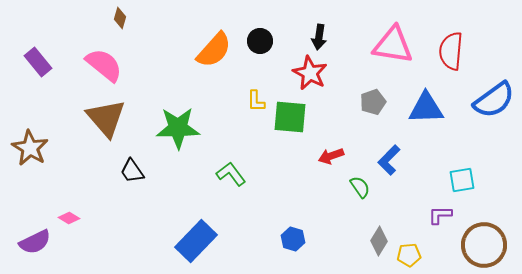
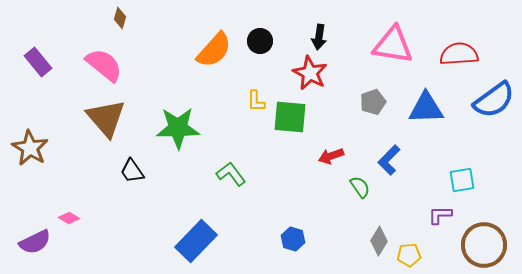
red semicircle: moved 8 px right, 3 px down; rotated 81 degrees clockwise
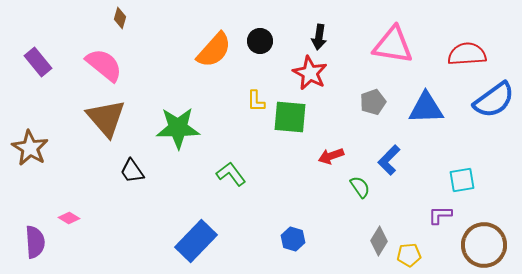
red semicircle: moved 8 px right
purple semicircle: rotated 68 degrees counterclockwise
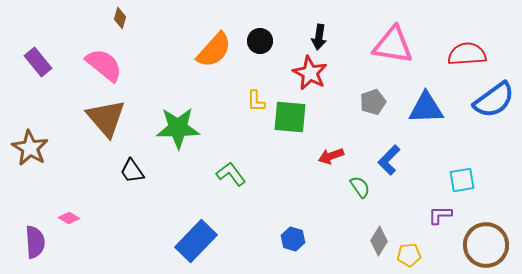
brown circle: moved 2 px right
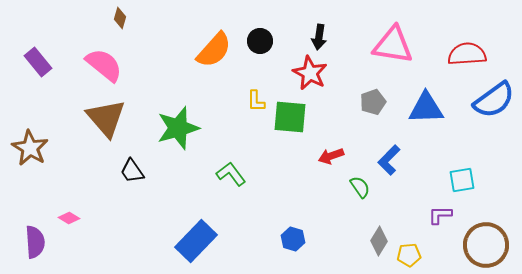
green star: rotated 15 degrees counterclockwise
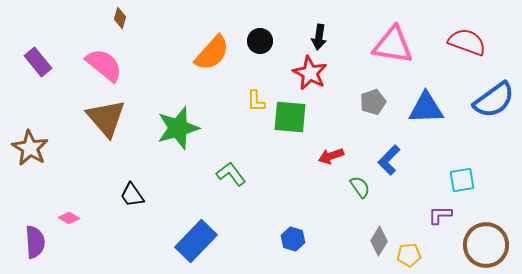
orange semicircle: moved 2 px left, 3 px down
red semicircle: moved 12 px up; rotated 24 degrees clockwise
black trapezoid: moved 24 px down
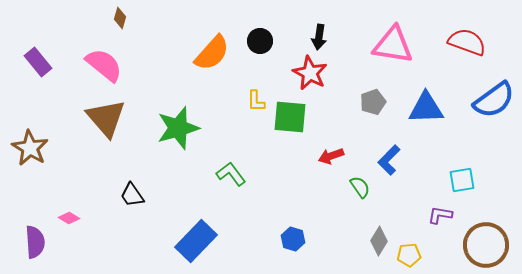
purple L-shape: rotated 10 degrees clockwise
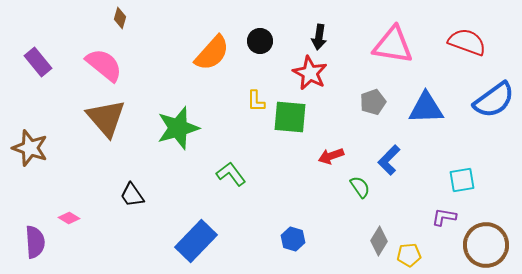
brown star: rotated 12 degrees counterclockwise
purple L-shape: moved 4 px right, 2 px down
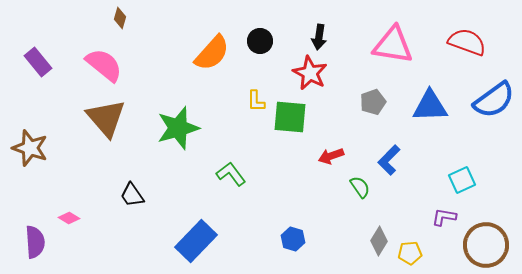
blue triangle: moved 4 px right, 2 px up
cyan square: rotated 16 degrees counterclockwise
yellow pentagon: moved 1 px right, 2 px up
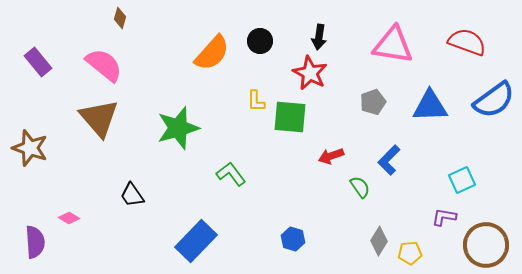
brown triangle: moved 7 px left
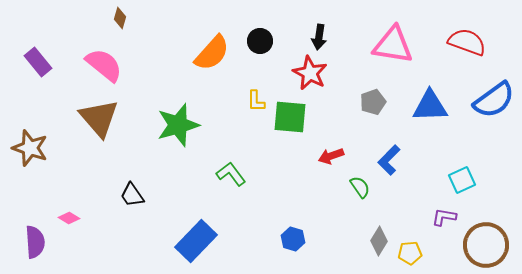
green star: moved 3 px up
